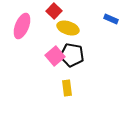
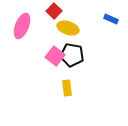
pink square: rotated 12 degrees counterclockwise
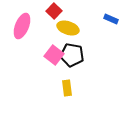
pink square: moved 1 px left, 1 px up
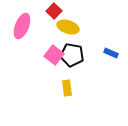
blue rectangle: moved 34 px down
yellow ellipse: moved 1 px up
